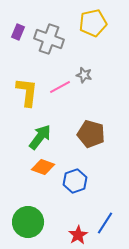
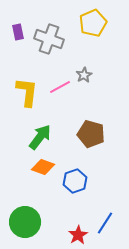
yellow pentagon: rotated 12 degrees counterclockwise
purple rectangle: rotated 35 degrees counterclockwise
gray star: rotated 28 degrees clockwise
green circle: moved 3 px left
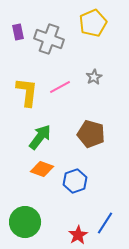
gray star: moved 10 px right, 2 px down
orange diamond: moved 1 px left, 2 px down
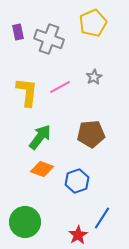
brown pentagon: rotated 20 degrees counterclockwise
blue hexagon: moved 2 px right
blue line: moved 3 px left, 5 px up
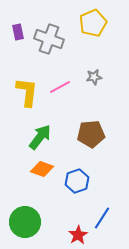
gray star: rotated 21 degrees clockwise
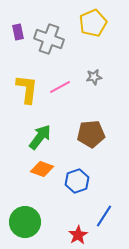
yellow L-shape: moved 3 px up
blue line: moved 2 px right, 2 px up
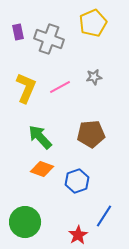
yellow L-shape: moved 1 px left, 1 px up; rotated 16 degrees clockwise
green arrow: rotated 80 degrees counterclockwise
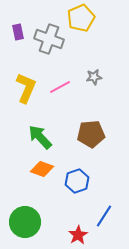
yellow pentagon: moved 12 px left, 5 px up
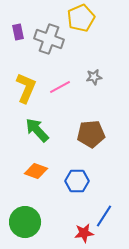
green arrow: moved 3 px left, 7 px up
orange diamond: moved 6 px left, 2 px down
blue hexagon: rotated 20 degrees clockwise
red star: moved 6 px right, 2 px up; rotated 24 degrees clockwise
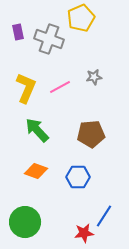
blue hexagon: moved 1 px right, 4 px up
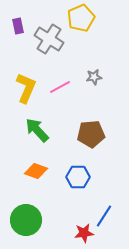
purple rectangle: moved 6 px up
gray cross: rotated 12 degrees clockwise
green circle: moved 1 px right, 2 px up
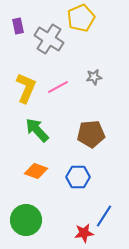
pink line: moved 2 px left
